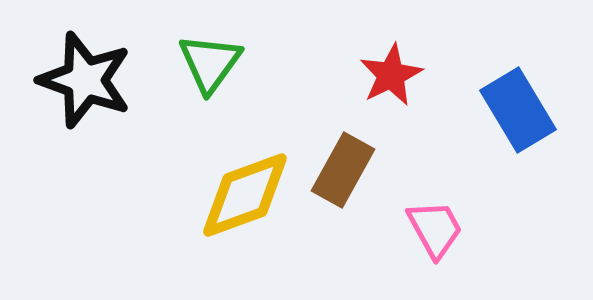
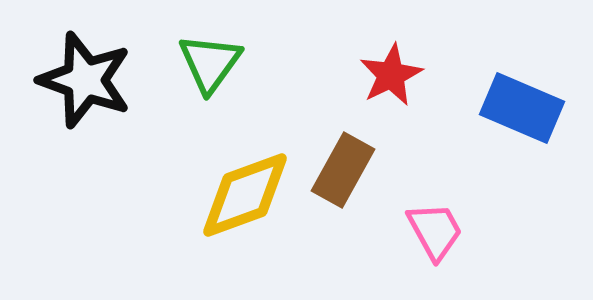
blue rectangle: moved 4 px right, 2 px up; rotated 36 degrees counterclockwise
pink trapezoid: moved 2 px down
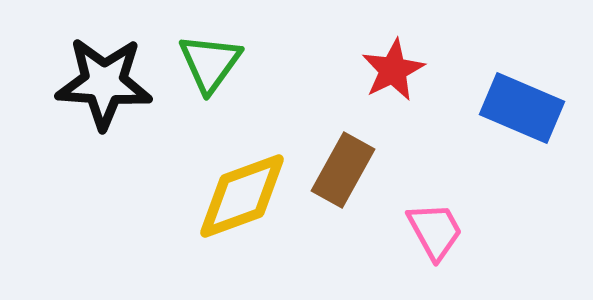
red star: moved 2 px right, 5 px up
black star: moved 19 px right, 3 px down; rotated 16 degrees counterclockwise
yellow diamond: moved 3 px left, 1 px down
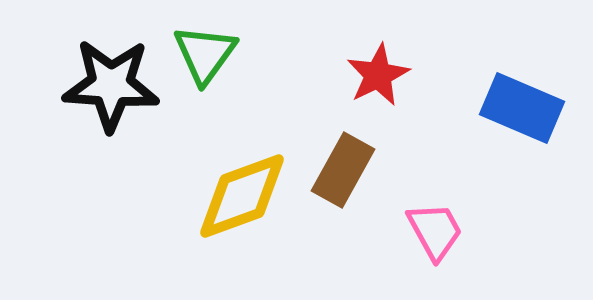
green triangle: moved 5 px left, 9 px up
red star: moved 15 px left, 5 px down
black star: moved 7 px right, 2 px down
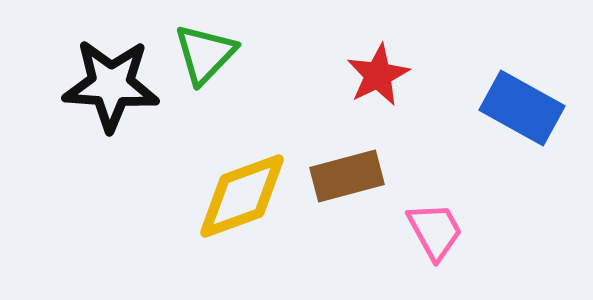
green triangle: rotated 8 degrees clockwise
blue rectangle: rotated 6 degrees clockwise
brown rectangle: moved 4 px right, 6 px down; rotated 46 degrees clockwise
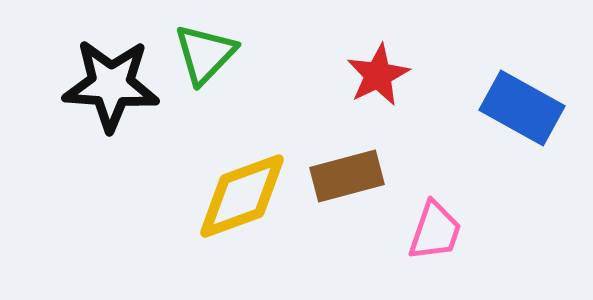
pink trapezoid: rotated 48 degrees clockwise
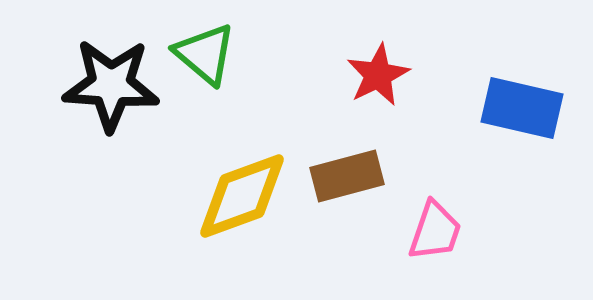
green triangle: rotated 34 degrees counterclockwise
blue rectangle: rotated 16 degrees counterclockwise
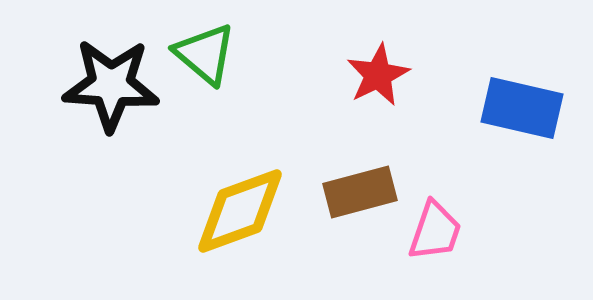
brown rectangle: moved 13 px right, 16 px down
yellow diamond: moved 2 px left, 15 px down
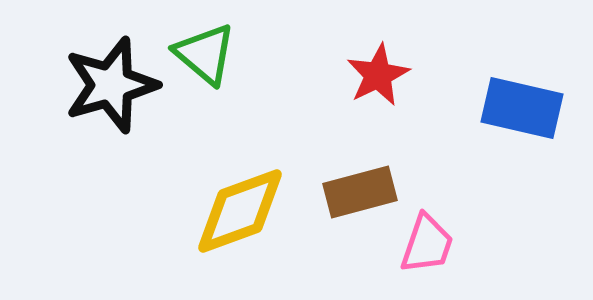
black star: rotated 20 degrees counterclockwise
pink trapezoid: moved 8 px left, 13 px down
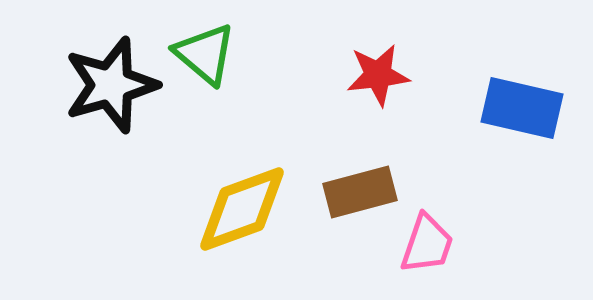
red star: rotated 20 degrees clockwise
yellow diamond: moved 2 px right, 2 px up
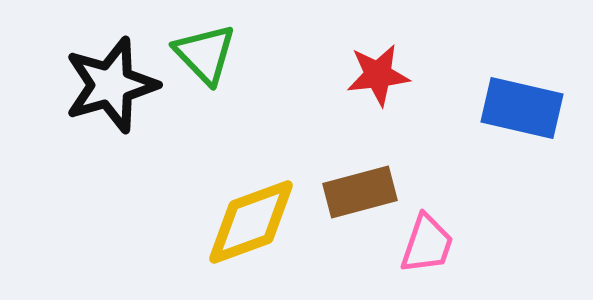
green triangle: rotated 6 degrees clockwise
yellow diamond: moved 9 px right, 13 px down
